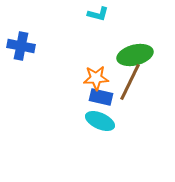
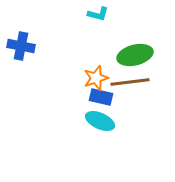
orange star: rotated 15 degrees counterclockwise
brown line: rotated 57 degrees clockwise
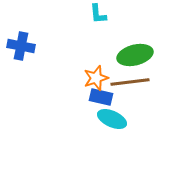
cyan L-shape: rotated 70 degrees clockwise
cyan ellipse: moved 12 px right, 2 px up
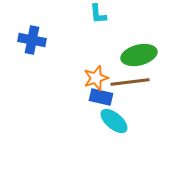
blue cross: moved 11 px right, 6 px up
green ellipse: moved 4 px right
cyan ellipse: moved 2 px right, 2 px down; rotated 16 degrees clockwise
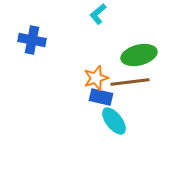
cyan L-shape: rotated 55 degrees clockwise
cyan ellipse: rotated 12 degrees clockwise
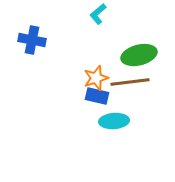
blue rectangle: moved 4 px left, 1 px up
cyan ellipse: rotated 56 degrees counterclockwise
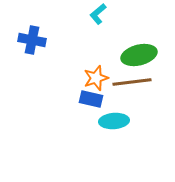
brown line: moved 2 px right
blue rectangle: moved 6 px left, 3 px down
